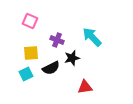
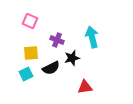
cyan arrow: rotated 30 degrees clockwise
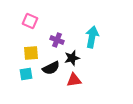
cyan arrow: rotated 25 degrees clockwise
cyan square: rotated 16 degrees clockwise
red triangle: moved 11 px left, 7 px up
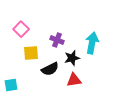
pink square: moved 9 px left, 8 px down; rotated 21 degrees clockwise
cyan arrow: moved 6 px down
black semicircle: moved 1 px left, 1 px down
cyan square: moved 15 px left, 11 px down
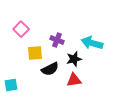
cyan arrow: rotated 85 degrees counterclockwise
yellow square: moved 4 px right
black star: moved 2 px right, 1 px down
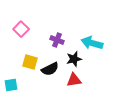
yellow square: moved 5 px left, 9 px down; rotated 21 degrees clockwise
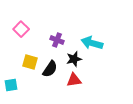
black semicircle: rotated 30 degrees counterclockwise
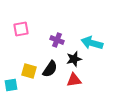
pink square: rotated 35 degrees clockwise
yellow square: moved 1 px left, 9 px down
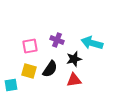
pink square: moved 9 px right, 17 px down
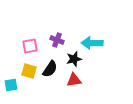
cyan arrow: rotated 15 degrees counterclockwise
